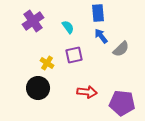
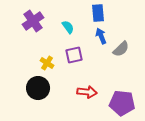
blue arrow: rotated 14 degrees clockwise
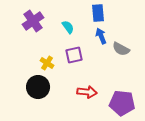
gray semicircle: rotated 72 degrees clockwise
black circle: moved 1 px up
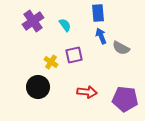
cyan semicircle: moved 3 px left, 2 px up
gray semicircle: moved 1 px up
yellow cross: moved 4 px right, 1 px up
purple pentagon: moved 3 px right, 4 px up
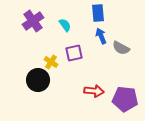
purple square: moved 2 px up
black circle: moved 7 px up
red arrow: moved 7 px right, 1 px up
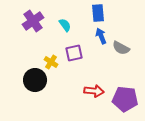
black circle: moved 3 px left
